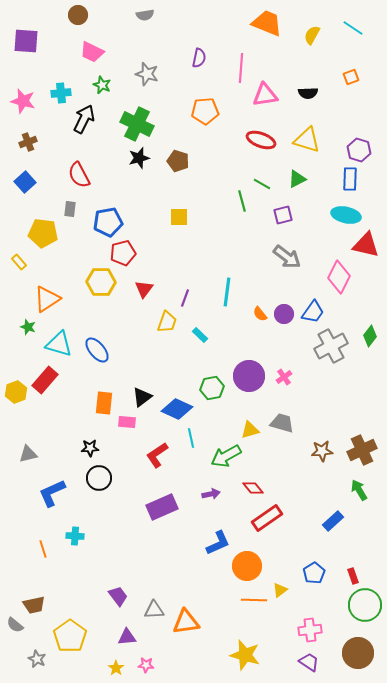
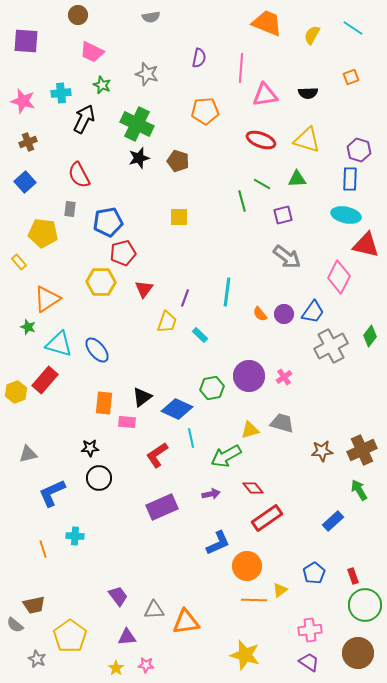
gray semicircle at (145, 15): moved 6 px right, 2 px down
green triangle at (297, 179): rotated 24 degrees clockwise
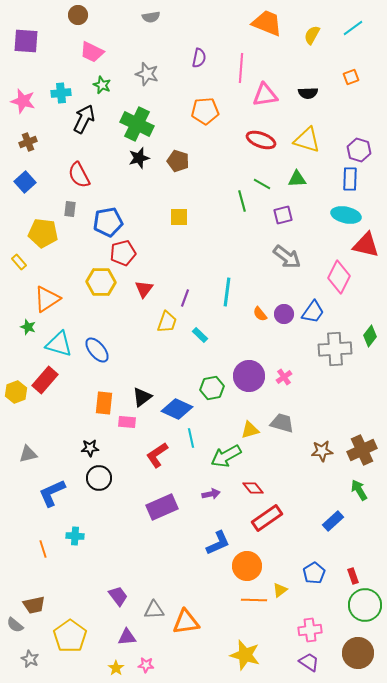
cyan line at (353, 28): rotated 70 degrees counterclockwise
gray cross at (331, 346): moved 4 px right, 3 px down; rotated 24 degrees clockwise
gray star at (37, 659): moved 7 px left
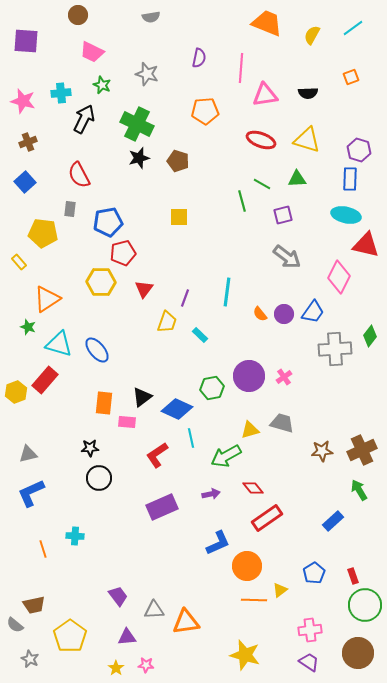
blue L-shape at (52, 493): moved 21 px left
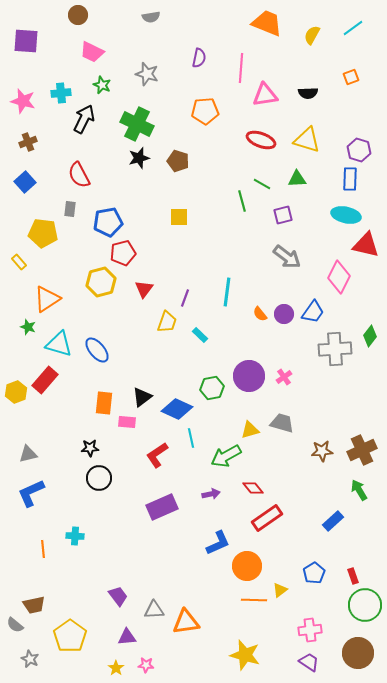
yellow hexagon at (101, 282): rotated 16 degrees counterclockwise
orange line at (43, 549): rotated 12 degrees clockwise
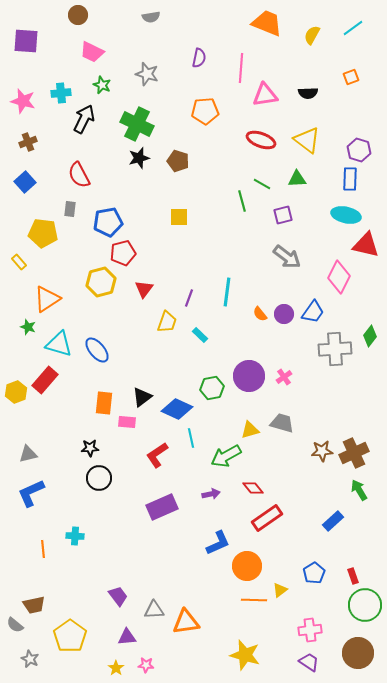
yellow triangle at (307, 140): rotated 20 degrees clockwise
purple line at (185, 298): moved 4 px right
brown cross at (362, 450): moved 8 px left, 3 px down
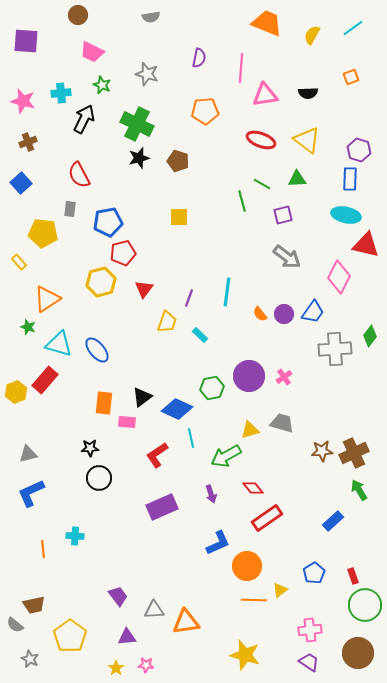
blue square at (25, 182): moved 4 px left, 1 px down
purple arrow at (211, 494): rotated 84 degrees clockwise
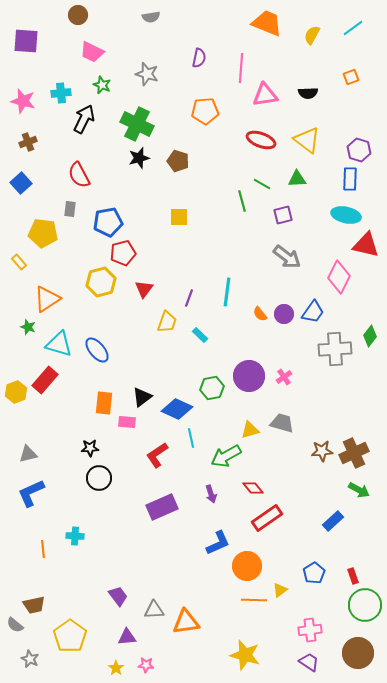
green arrow at (359, 490): rotated 150 degrees clockwise
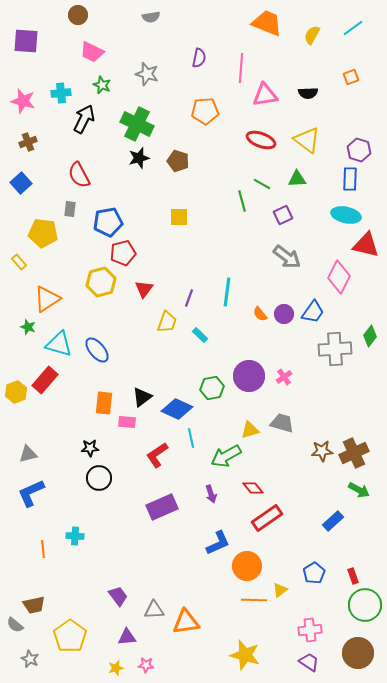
purple square at (283, 215): rotated 12 degrees counterclockwise
yellow star at (116, 668): rotated 21 degrees clockwise
